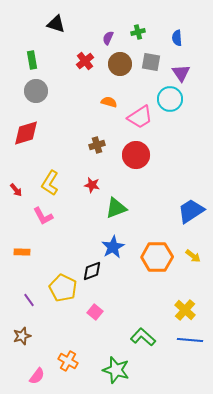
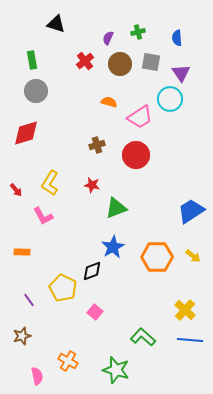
pink semicircle: rotated 48 degrees counterclockwise
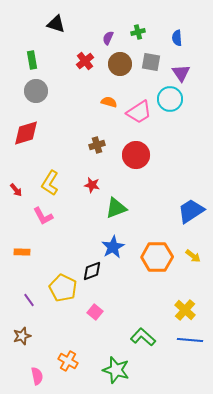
pink trapezoid: moved 1 px left, 5 px up
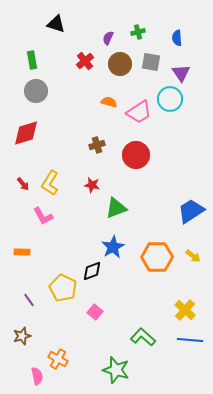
red arrow: moved 7 px right, 6 px up
orange cross: moved 10 px left, 2 px up
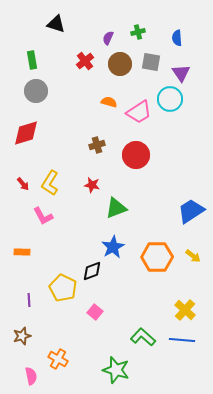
purple line: rotated 32 degrees clockwise
blue line: moved 8 px left
pink semicircle: moved 6 px left
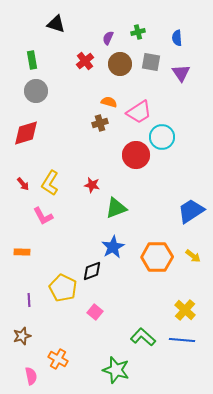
cyan circle: moved 8 px left, 38 px down
brown cross: moved 3 px right, 22 px up
